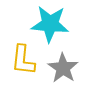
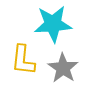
cyan star: moved 3 px right; rotated 9 degrees counterclockwise
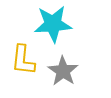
gray star: moved 3 px down
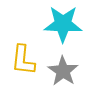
cyan star: moved 10 px right; rotated 6 degrees clockwise
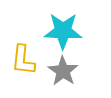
cyan star: moved 7 px down
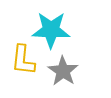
cyan star: moved 12 px left, 1 px up
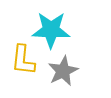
gray star: rotated 12 degrees clockwise
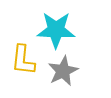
cyan star: moved 5 px right
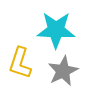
yellow L-shape: moved 3 px left, 3 px down; rotated 12 degrees clockwise
